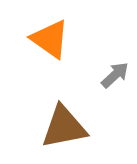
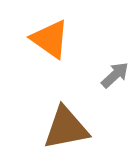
brown triangle: moved 2 px right, 1 px down
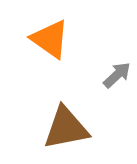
gray arrow: moved 2 px right
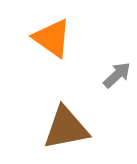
orange triangle: moved 2 px right, 1 px up
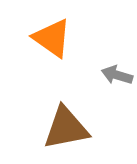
gray arrow: rotated 120 degrees counterclockwise
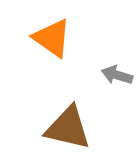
brown triangle: moved 2 px right; rotated 24 degrees clockwise
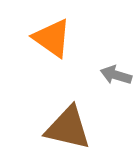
gray arrow: moved 1 px left
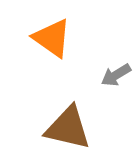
gray arrow: rotated 48 degrees counterclockwise
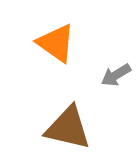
orange triangle: moved 4 px right, 5 px down
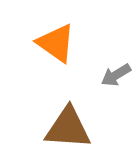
brown triangle: rotated 9 degrees counterclockwise
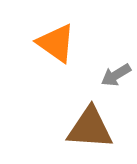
brown triangle: moved 22 px right
